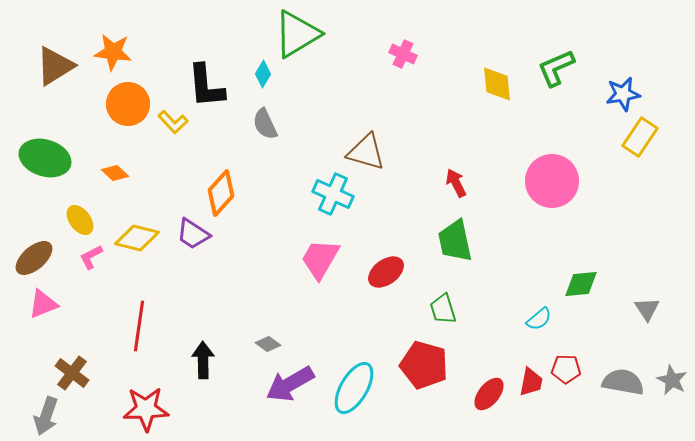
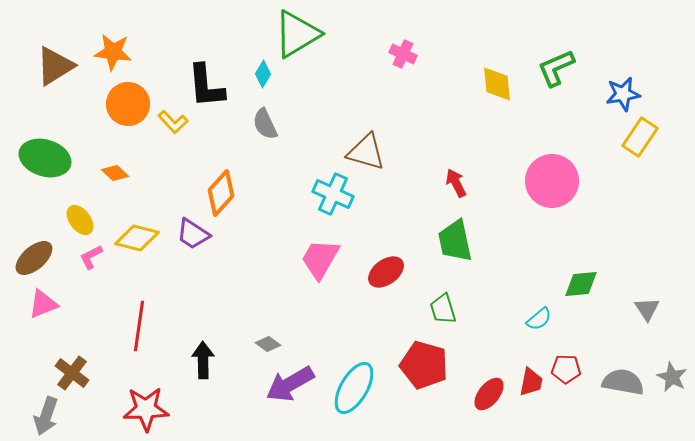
gray star at (672, 380): moved 3 px up
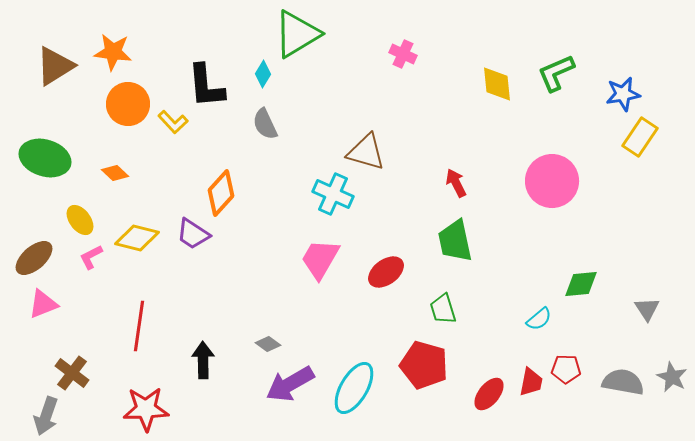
green L-shape at (556, 68): moved 5 px down
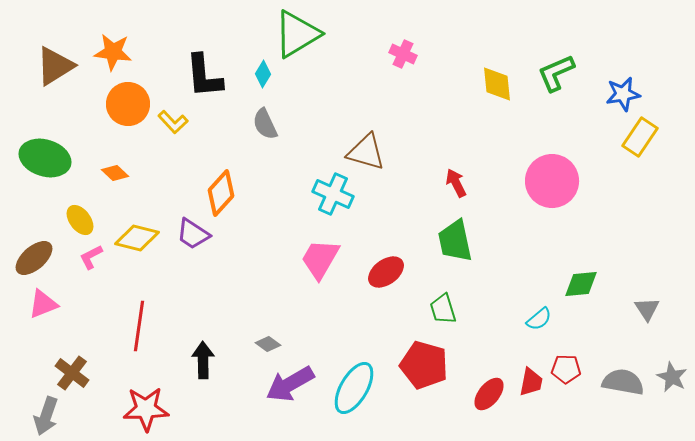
black L-shape at (206, 86): moved 2 px left, 10 px up
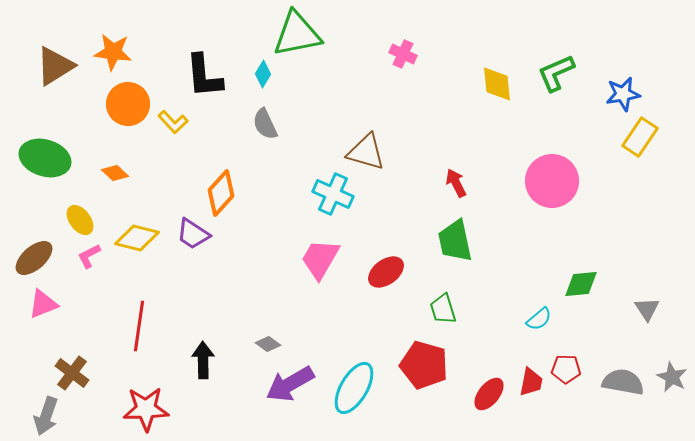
green triangle at (297, 34): rotated 20 degrees clockwise
pink L-shape at (91, 257): moved 2 px left, 1 px up
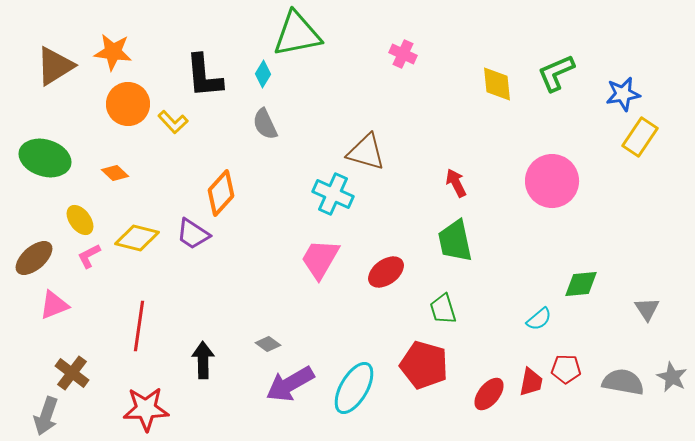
pink triangle at (43, 304): moved 11 px right, 1 px down
